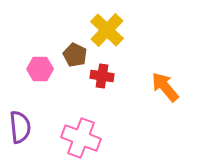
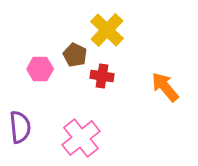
pink cross: rotated 30 degrees clockwise
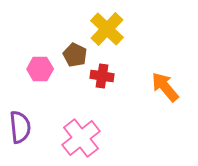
yellow cross: moved 1 px up
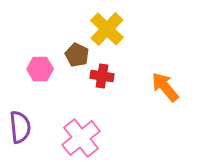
brown pentagon: moved 2 px right
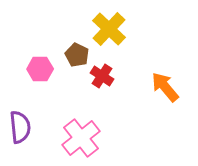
yellow cross: moved 2 px right
red cross: rotated 25 degrees clockwise
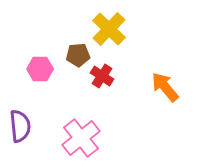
brown pentagon: moved 1 px right; rotated 30 degrees counterclockwise
purple semicircle: moved 1 px up
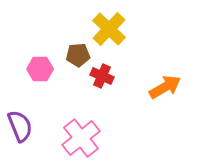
red cross: rotated 10 degrees counterclockwise
orange arrow: rotated 100 degrees clockwise
purple semicircle: rotated 16 degrees counterclockwise
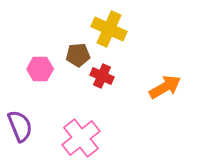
yellow cross: rotated 20 degrees counterclockwise
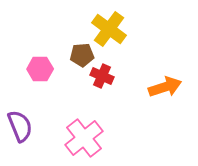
yellow cross: rotated 12 degrees clockwise
brown pentagon: moved 4 px right
orange arrow: rotated 12 degrees clockwise
pink cross: moved 3 px right
